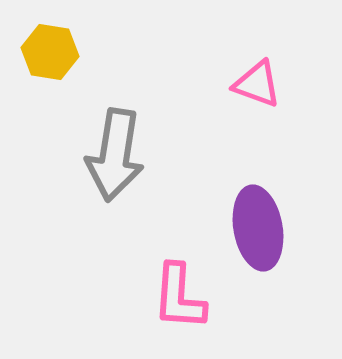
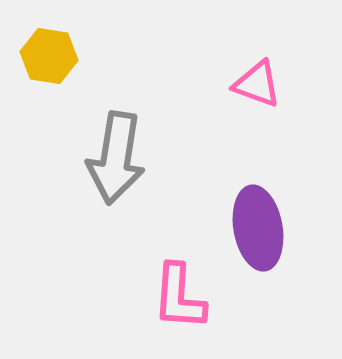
yellow hexagon: moved 1 px left, 4 px down
gray arrow: moved 1 px right, 3 px down
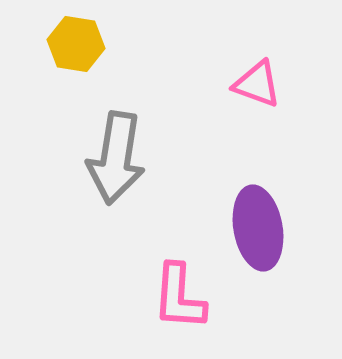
yellow hexagon: moved 27 px right, 12 px up
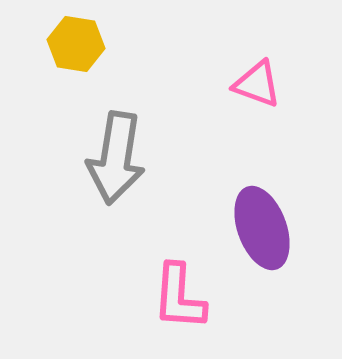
purple ellipse: moved 4 px right; rotated 10 degrees counterclockwise
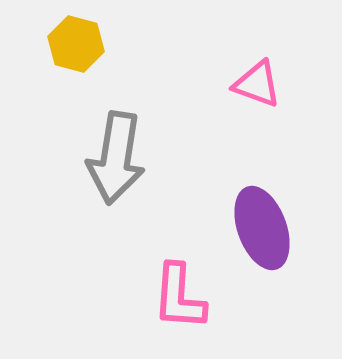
yellow hexagon: rotated 6 degrees clockwise
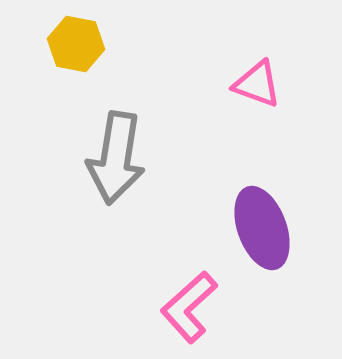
yellow hexagon: rotated 4 degrees counterclockwise
pink L-shape: moved 10 px right, 10 px down; rotated 44 degrees clockwise
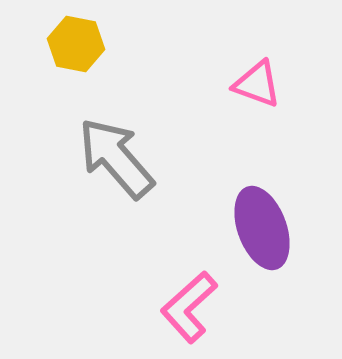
gray arrow: rotated 130 degrees clockwise
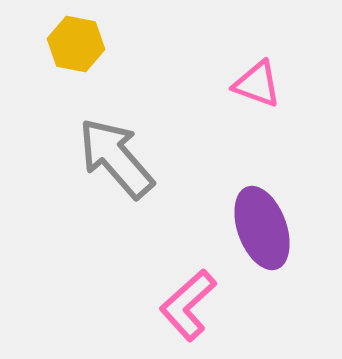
pink L-shape: moved 1 px left, 2 px up
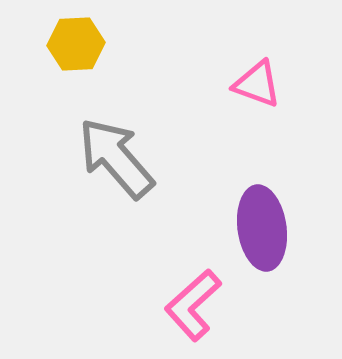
yellow hexagon: rotated 14 degrees counterclockwise
purple ellipse: rotated 12 degrees clockwise
pink L-shape: moved 5 px right
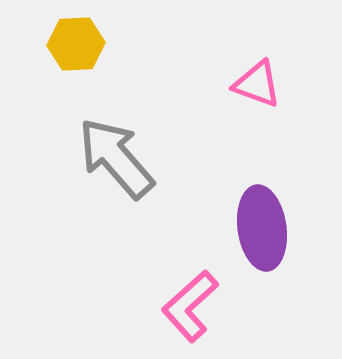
pink L-shape: moved 3 px left, 1 px down
